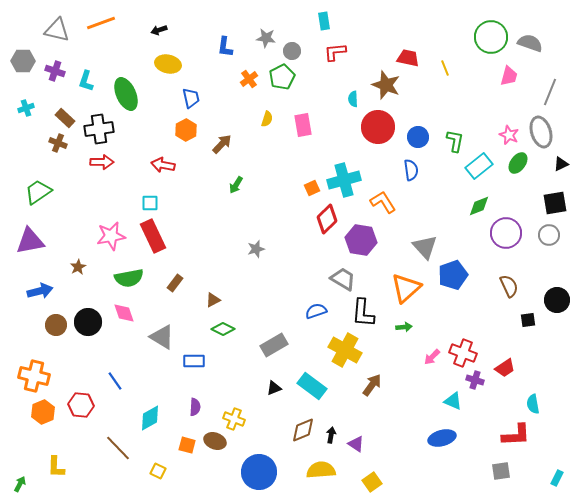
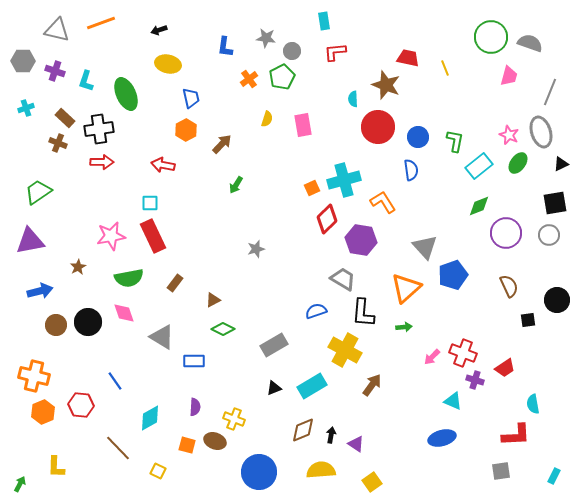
cyan rectangle at (312, 386): rotated 68 degrees counterclockwise
cyan rectangle at (557, 478): moved 3 px left, 2 px up
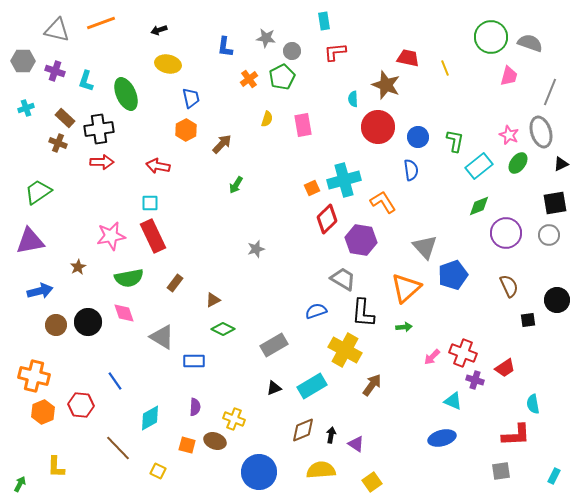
red arrow at (163, 165): moved 5 px left, 1 px down
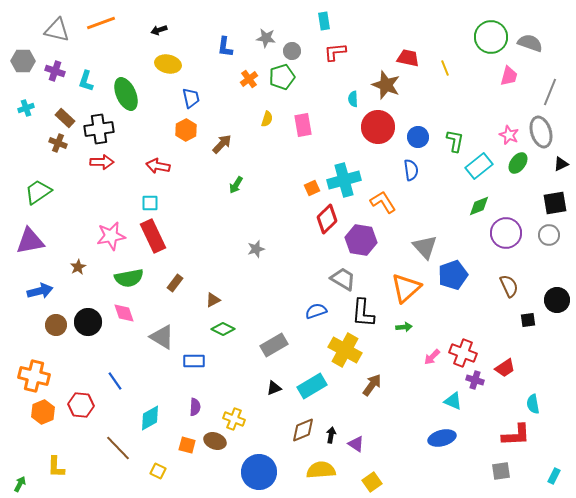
green pentagon at (282, 77): rotated 10 degrees clockwise
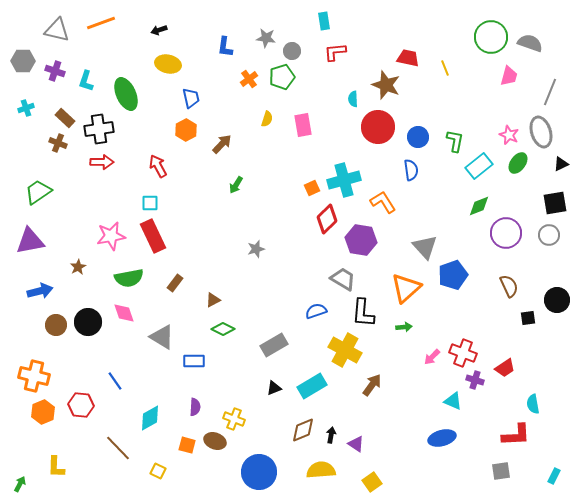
red arrow at (158, 166): rotated 50 degrees clockwise
black square at (528, 320): moved 2 px up
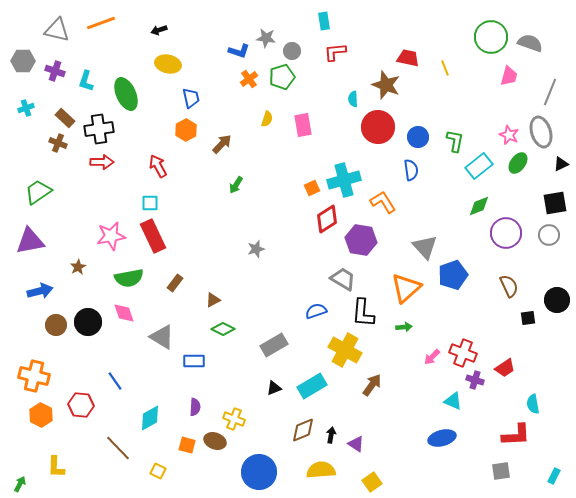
blue L-shape at (225, 47): moved 14 px right, 4 px down; rotated 80 degrees counterclockwise
red diamond at (327, 219): rotated 12 degrees clockwise
orange hexagon at (43, 412): moved 2 px left, 3 px down; rotated 10 degrees counterclockwise
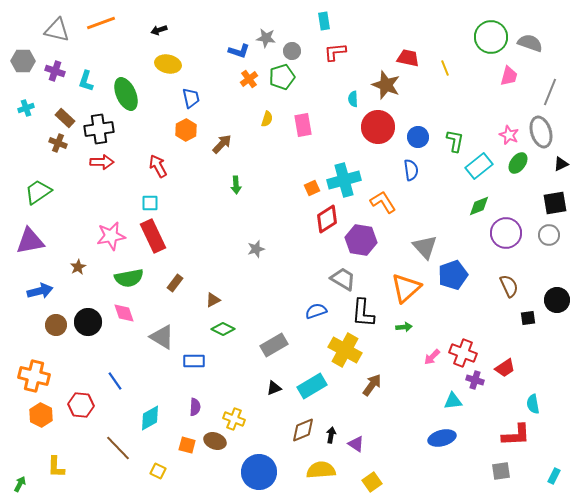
green arrow at (236, 185): rotated 36 degrees counterclockwise
cyan triangle at (453, 401): rotated 30 degrees counterclockwise
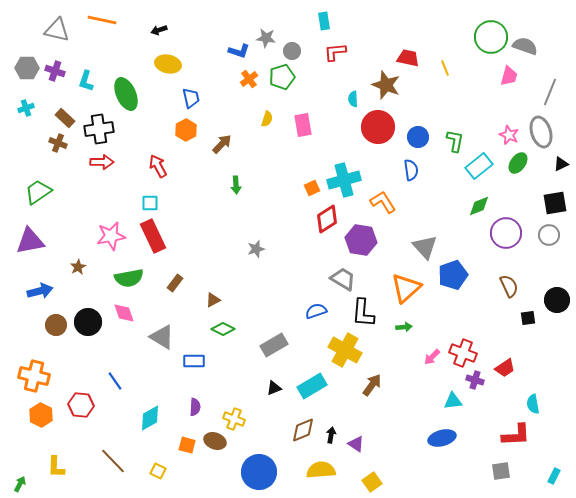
orange line at (101, 23): moved 1 px right, 3 px up; rotated 32 degrees clockwise
gray semicircle at (530, 43): moved 5 px left, 3 px down
gray hexagon at (23, 61): moved 4 px right, 7 px down
brown line at (118, 448): moved 5 px left, 13 px down
